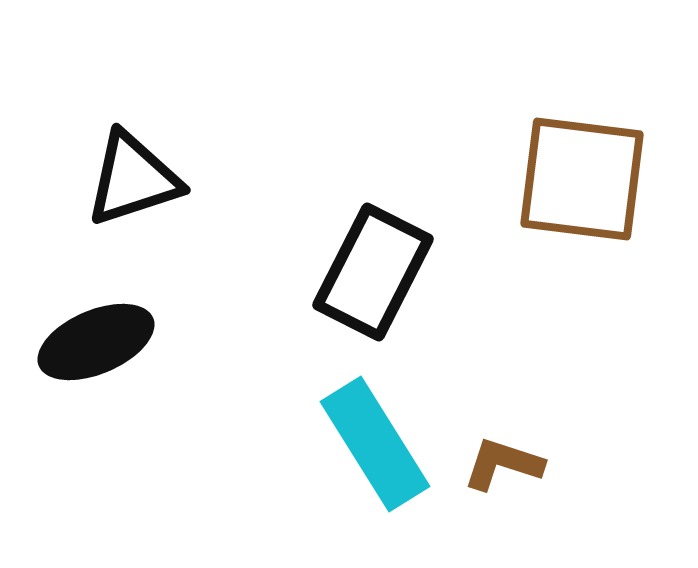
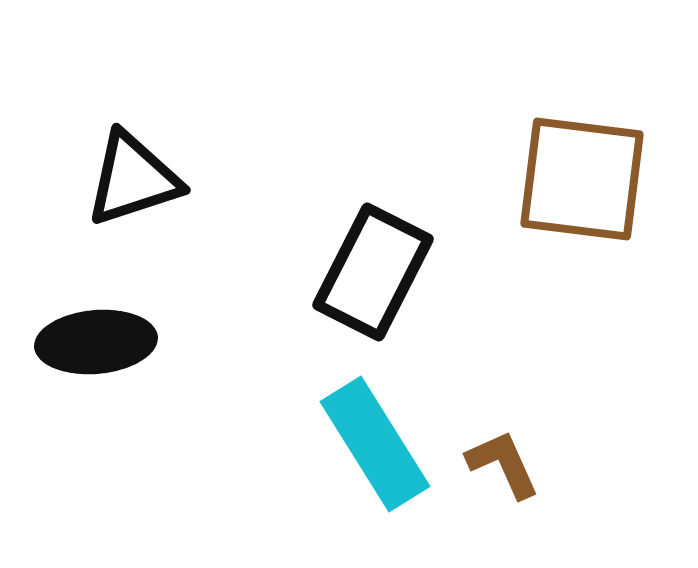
black ellipse: rotated 18 degrees clockwise
brown L-shape: rotated 48 degrees clockwise
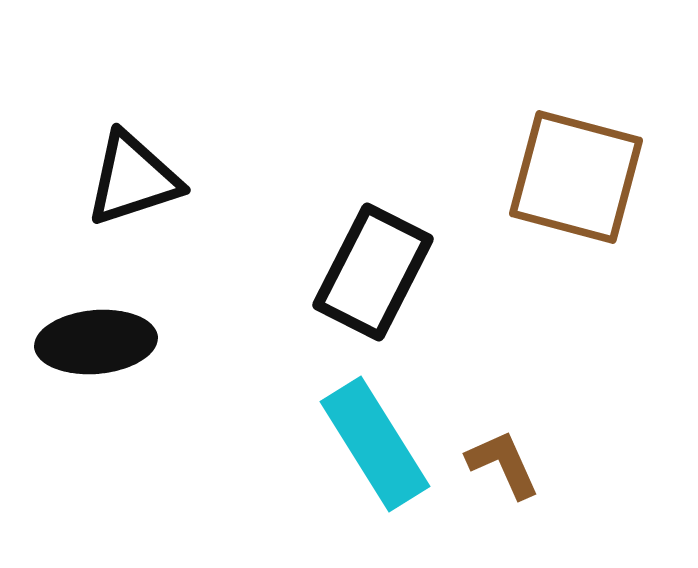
brown square: moved 6 px left, 2 px up; rotated 8 degrees clockwise
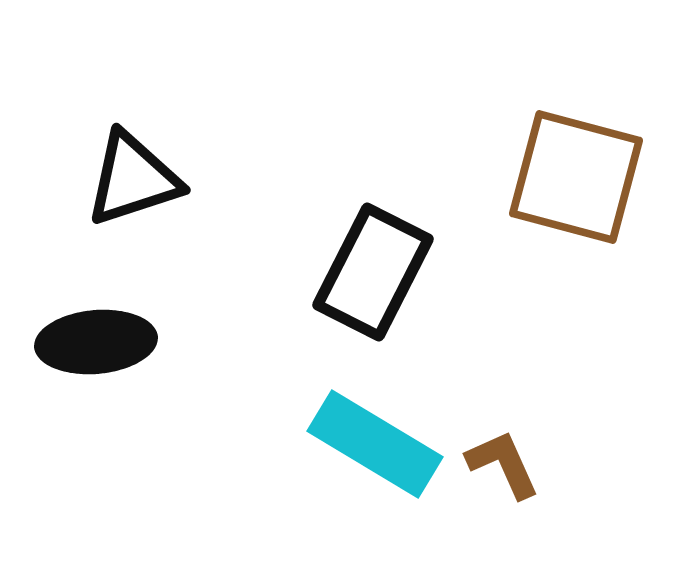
cyan rectangle: rotated 27 degrees counterclockwise
